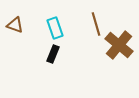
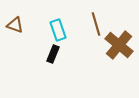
cyan rectangle: moved 3 px right, 2 px down
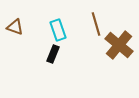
brown triangle: moved 2 px down
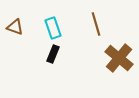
cyan rectangle: moved 5 px left, 2 px up
brown cross: moved 13 px down
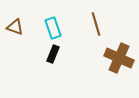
brown cross: rotated 16 degrees counterclockwise
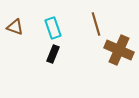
brown cross: moved 8 px up
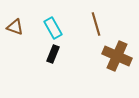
cyan rectangle: rotated 10 degrees counterclockwise
brown cross: moved 2 px left, 6 px down
